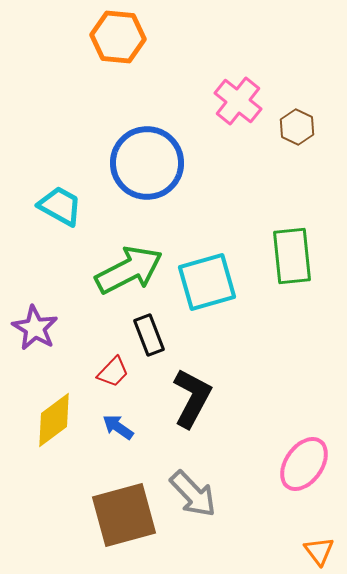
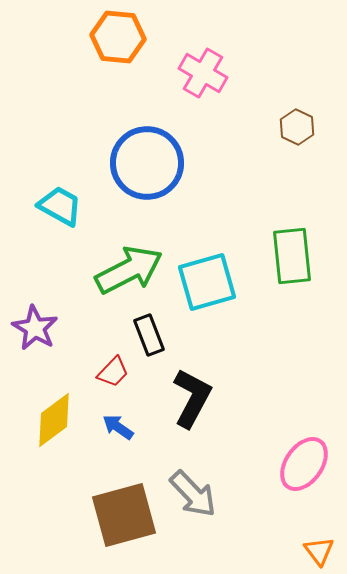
pink cross: moved 35 px left, 28 px up; rotated 9 degrees counterclockwise
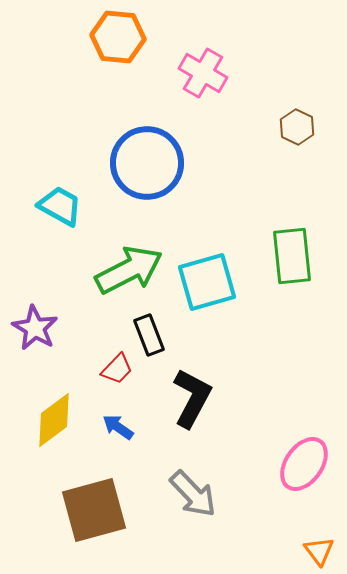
red trapezoid: moved 4 px right, 3 px up
brown square: moved 30 px left, 5 px up
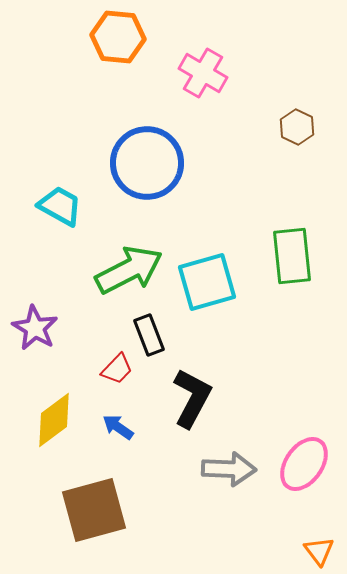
gray arrow: moved 36 px right, 25 px up; rotated 44 degrees counterclockwise
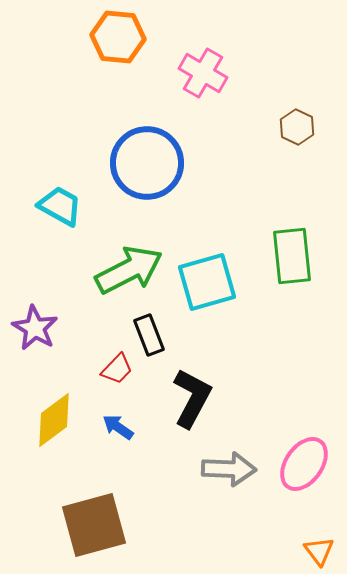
brown square: moved 15 px down
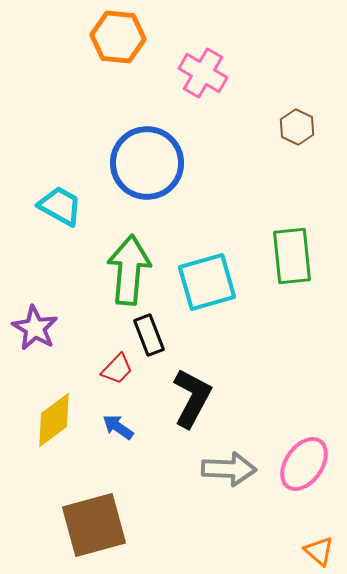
green arrow: rotated 58 degrees counterclockwise
orange triangle: rotated 12 degrees counterclockwise
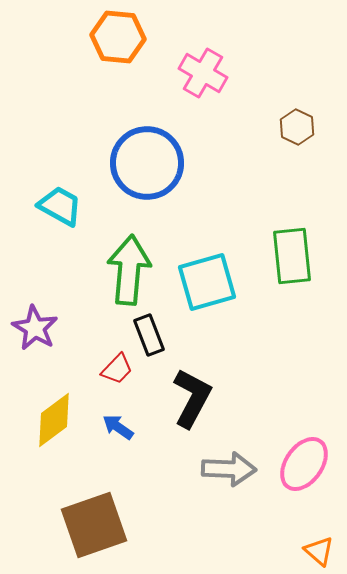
brown square: rotated 4 degrees counterclockwise
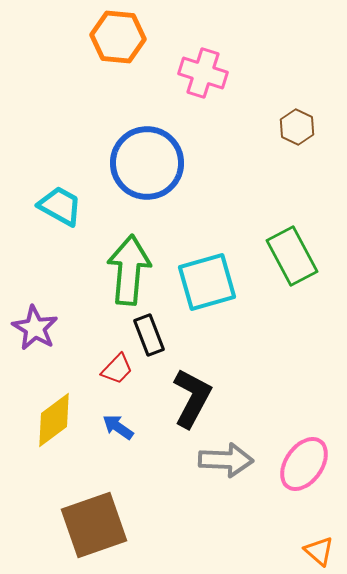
pink cross: rotated 12 degrees counterclockwise
green rectangle: rotated 22 degrees counterclockwise
gray arrow: moved 3 px left, 9 px up
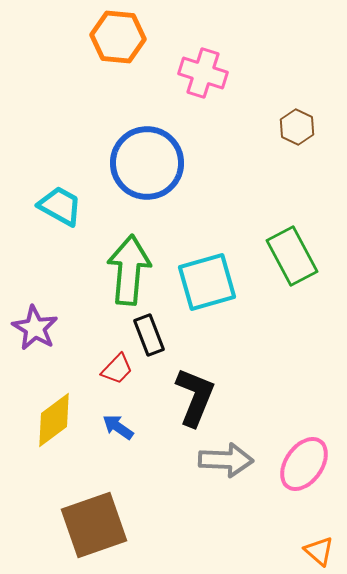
black L-shape: moved 3 px right, 1 px up; rotated 6 degrees counterclockwise
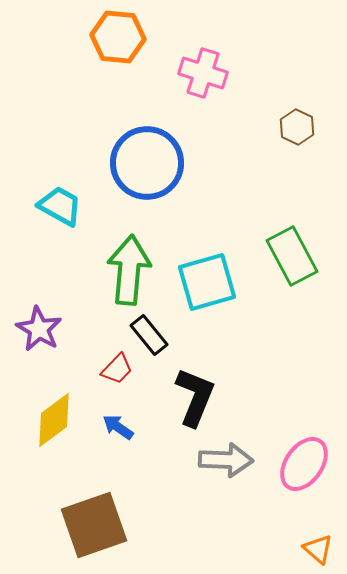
purple star: moved 4 px right, 1 px down
black rectangle: rotated 18 degrees counterclockwise
orange triangle: moved 1 px left, 2 px up
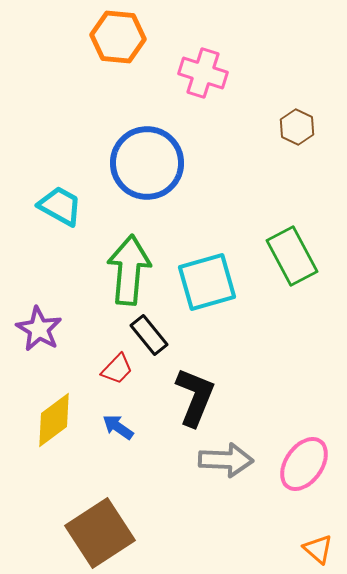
brown square: moved 6 px right, 8 px down; rotated 14 degrees counterclockwise
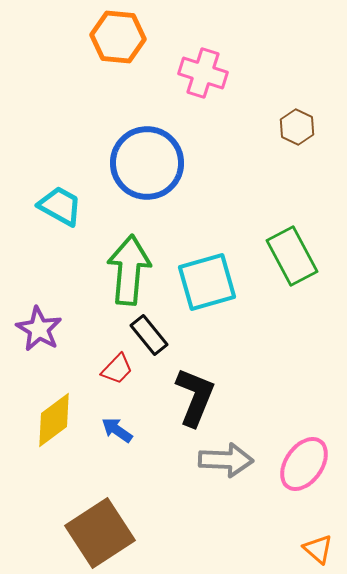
blue arrow: moved 1 px left, 3 px down
